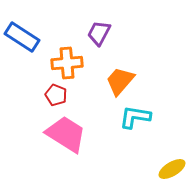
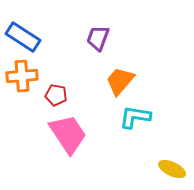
purple trapezoid: moved 1 px left, 5 px down; rotated 8 degrees counterclockwise
blue rectangle: moved 1 px right
orange cross: moved 45 px left, 13 px down
red pentagon: rotated 10 degrees counterclockwise
pink trapezoid: moved 2 px right; rotated 24 degrees clockwise
yellow ellipse: rotated 56 degrees clockwise
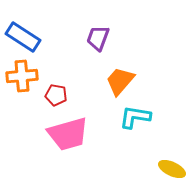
pink trapezoid: rotated 108 degrees clockwise
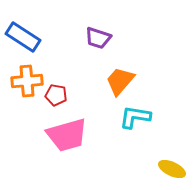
purple trapezoid: rotated 92 degrees counterclockwise
orange cross: moved 5 px right, 5 px down
pink trapezoid: moved 1 px left, 1 px down
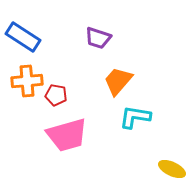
orange trapezoid: moved 2 px left
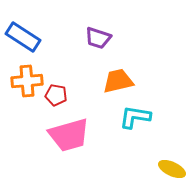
orange trapezoid: rotated 36 degrees clockwise
pink trapezoid: moved 2 px right
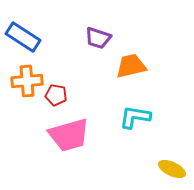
orange trapezoid: moved 13 px right, 15 px up
